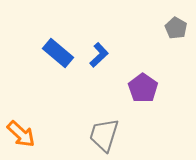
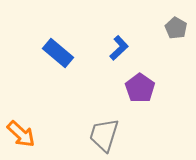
blue L-shape: moved 20 px right, 7 px up
purple pentagon: moved 3 px left
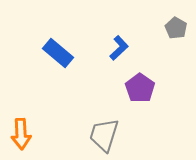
orange arrow: rotated 44 degrees clockwise
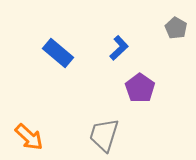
orange arrow: moved 8 px right, 3 px down; rotated 44 degrees counterclockwise
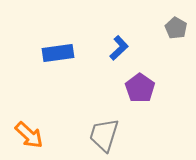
blue rectangle: rotated 48 degrees counterclockwise
orange arrow: moved 2 px up
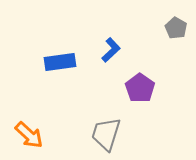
blue L-shape: moved 8 px left, 2 px down
blue rectangle: moved 2 px right, 9 px down
gray trapezoid: moved 2 px right, 1 px up
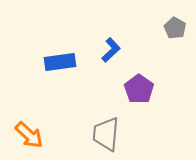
gray pentagon: moved 1 px left
purple pentagon: moved 1 px left, 1 px down
gray trapezoid: rotated 12 degrees counterclockwise
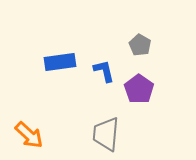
gray pentagon: moved 35 px left, 17 px down
blue L-shape: moved 7 px left, 21 px down; rotated 60 degrees counterclockwise
